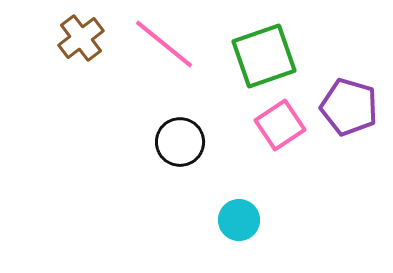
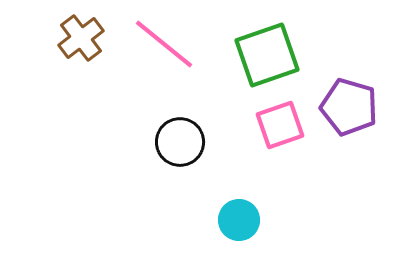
green square: moved 3 px right, 1 px up
pink square: rotated 15 degrees clockwise
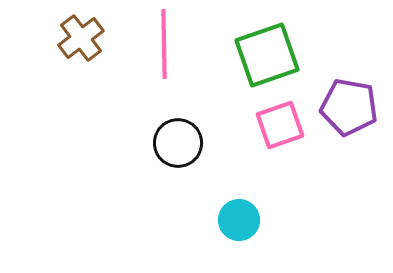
pink line: rotated 50 degrees clockwise
purple pentagon: rotated 6 degrees counterclockwise
black circle: moved 2 px left, 1 px down
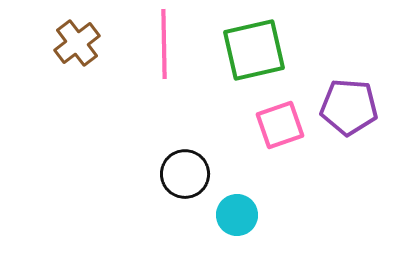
brown cross: moved 4 px left, 5 px down
green square: moved 13 px left, 5 px up; rotated 6 degrees clockwise
purple pentagon: rotated 6 degrees counterclockwise
black circle: moved 7 px right, 31 px down
cyan circle: moved 2 px left, 5 px up
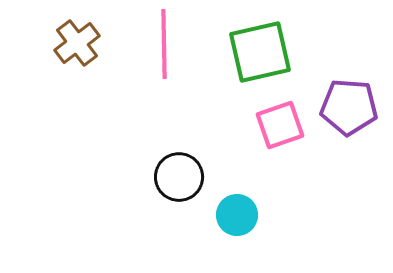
green square: moved 6 px right, 2 px down
black circle: moved 6 px left, 3 px down
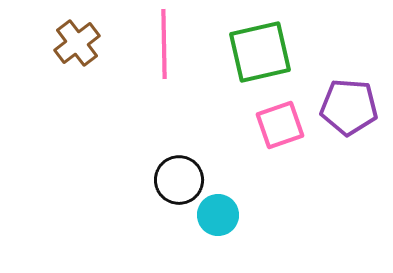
black circle: moved 3 px down
cyan circle: moved 19 px left
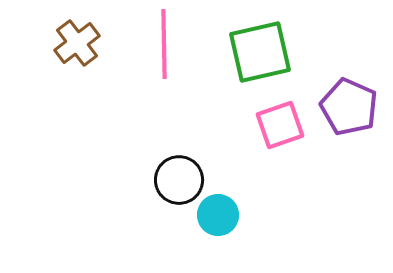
purple pentagon: rotated 20 degrees clockwise
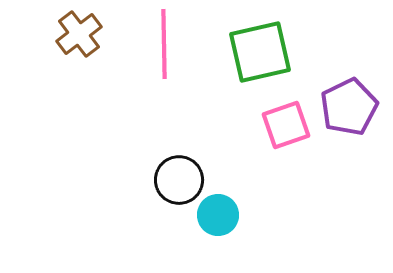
brown cross: moved 2 px right, 9 px up
purple pentagon: rotated 22 degrees clockwise
pink square: moved 6 px right
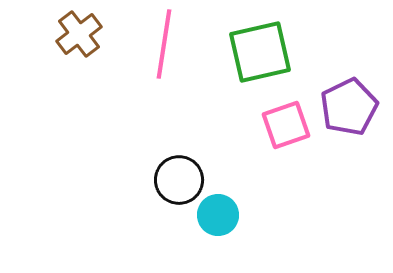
pink line: rotated 10 degrees clockwise
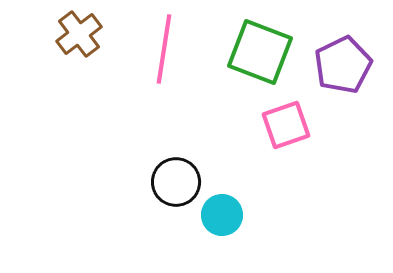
pink line: moved 5 px down
green square: rotated 34 degrees clockwise
purple pentagon: moved 6 px left, 42 px up
black circle: moved 3 px left, 2 px down
cyan circle: moved 4 px right
